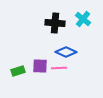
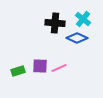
blue diamond: moved 11 px right, 14 px up
pink line: rotated 21 degrees counterclockwise
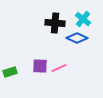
green rectangle: moved 8 px left, 1 px down
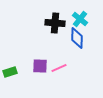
cyan cross: moved 3 px left
blue diamond: rotated 65 degrees clockwise
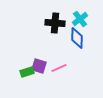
cyan cross: rotated 14 degrees clockwise
purple square: moved 1 px left; rotated 14 degrees clockwise
green rectangle: moved 17 px right
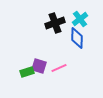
black cross: rotated 24 degrees counterclockwise
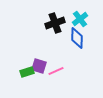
pink line: moved 3 px left, 3 px down
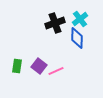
purple square: rotated 21 degrees clockwise
green rectangle: moved 10 px left, 6 px up; rotated 64 degrees counterclockwise
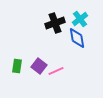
blue diamond: rotated 10 degrees counterclockwise
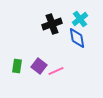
black cross: moved 3 px left, 1 px down
